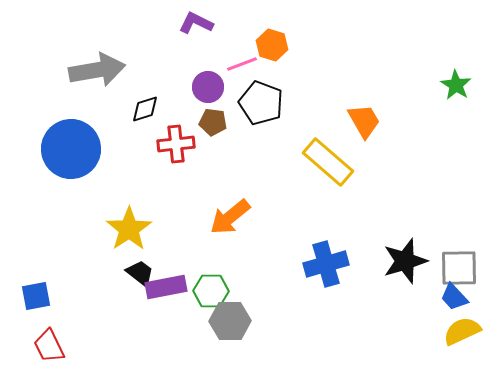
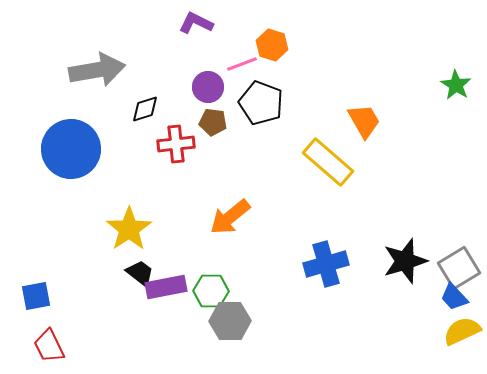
gray square: rotated 30 degrees counterclockwise
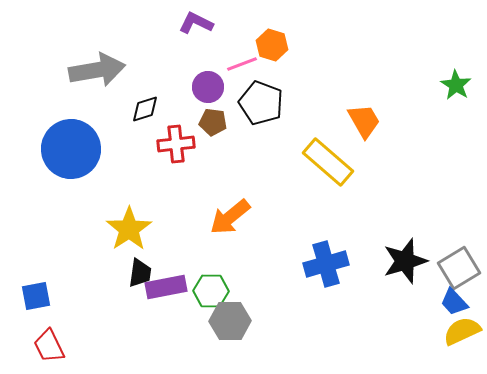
black trapezoid: rotated 60 degrees clockwise
blue trapezoid: moved 5 px down
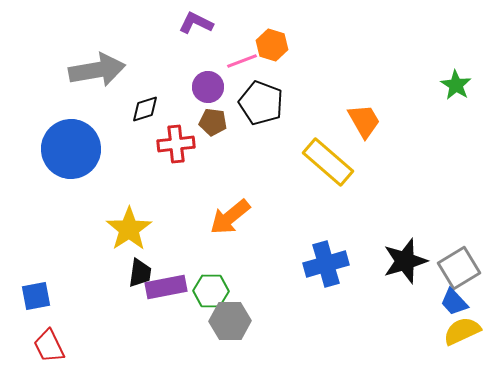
pink line: moved 3 px up
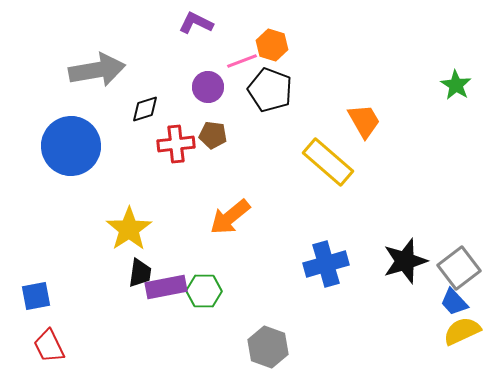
black pentagon: moved 9 px right, 13 px up
brown pentagon: moved 13 px down
blue circle: moved 3 px up
gray square: rotated 6 degrees counterclockwise
green hexagon: moved 7 px left
gray hexagon: moved 38 px right, 26 px down; rotated 21 degrees clockwise
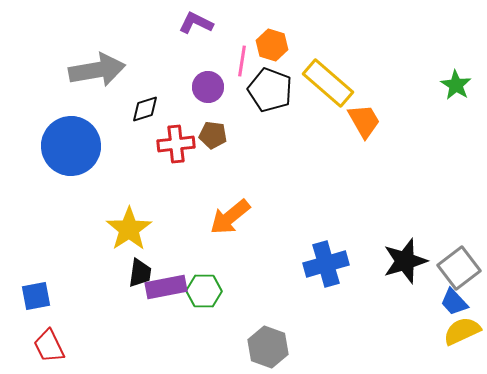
pink line: rotated 60 degrees counterclockwise
yellow rectangle: moved 79 px up
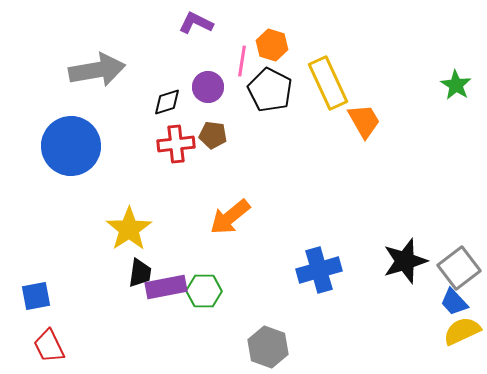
yellow rectangle: rotated 24 degrees clockwise
black pentagon: rotated 6 degrees clockwise
black diamond: moved 22 px right, 7 px up
blue cross: moved 7 px left, 6 px down
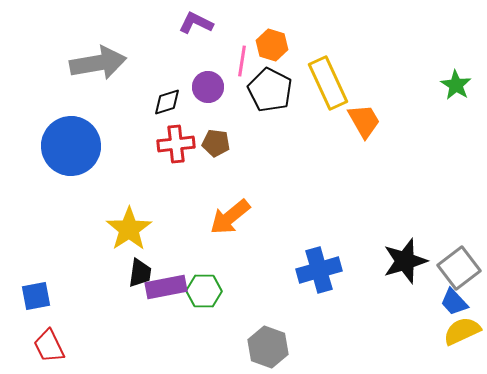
gray arrow: moved 1 px right, 7 px up
brown pentagon: moved 3 px right, 8 px down
